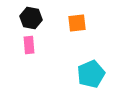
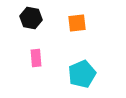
pink rectangle: moved 7 px right, 13 px down
cyan pentagon: moved 9 px left
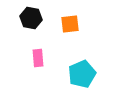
orange square: moved 7 px left, 1 px down
pink rectangle: moved 2 px right
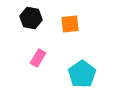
pink rectangle: rotated 36 degrees clockwise
cyan pentagon: rotated 12 degrees counterclockwise
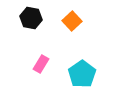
orange square: moved 2 px right, 3 px up; rotated 36 degrees counterclockwise
pink rectangle: moved 3 px right, 6 px down
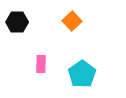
black hexagon: moved 14 px left, 4 px down; rotated 10 degrees counterclockwise
pink rectangle: rotated 30 degrees counterclockwise
